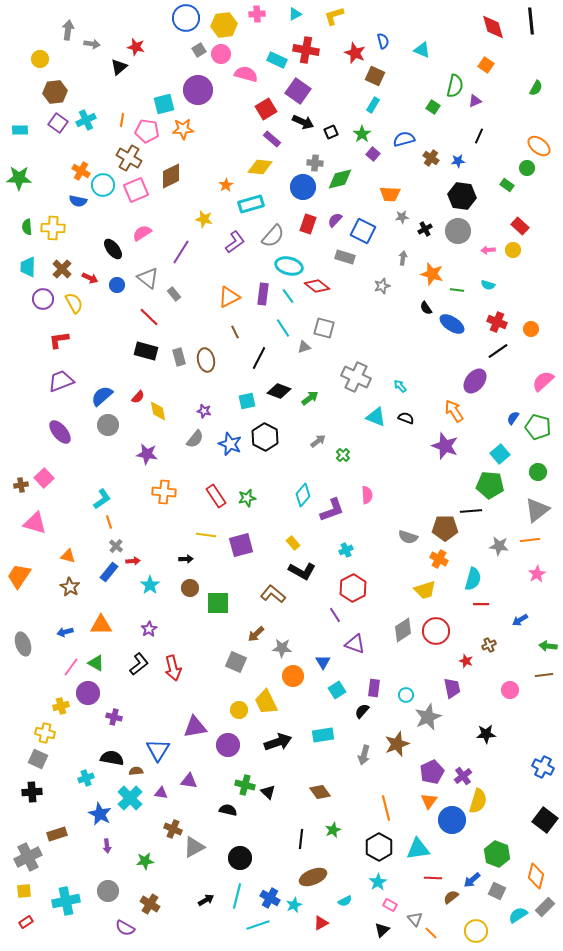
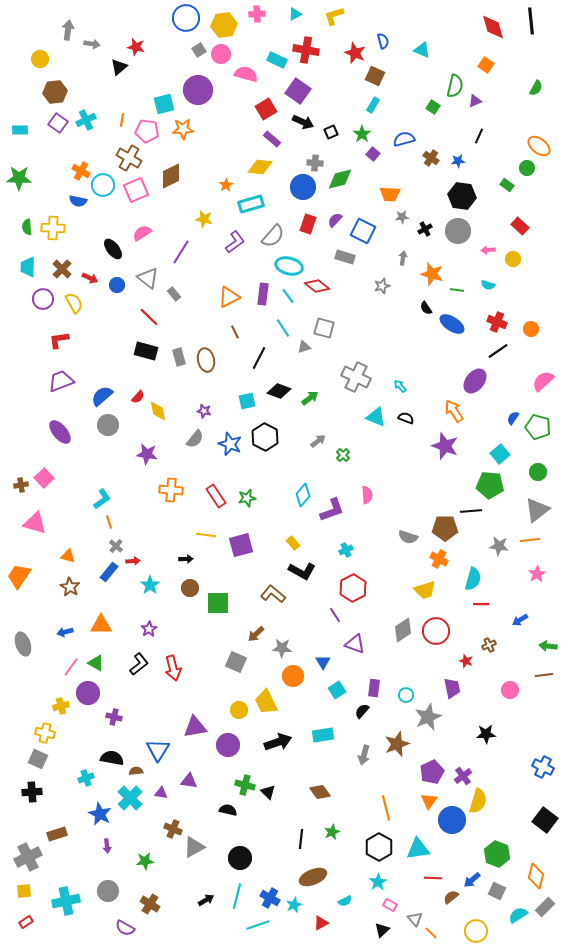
yellow circle at (513, 250): moved 9 px down
orange cross at (164, 492): moved 7 px right, 2 px up
green star at (333, 830): moved 1 px left, 2 px down
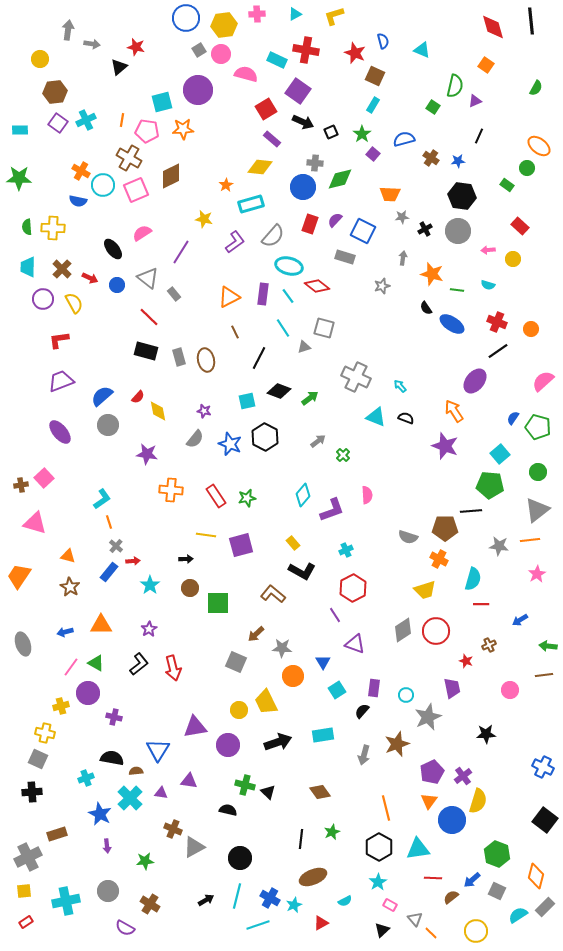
cyan square at (164, 104): moved 2 px left, 2 px up
red rectangle at (308, 224): moved 2 px right
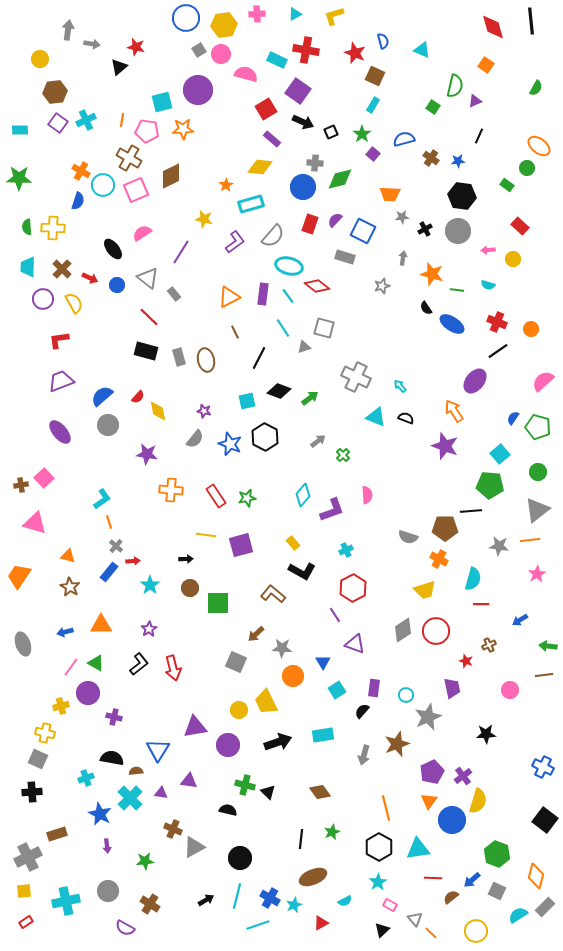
blue semicircle at (78, 201): rotated 84 degrees counterclockwise
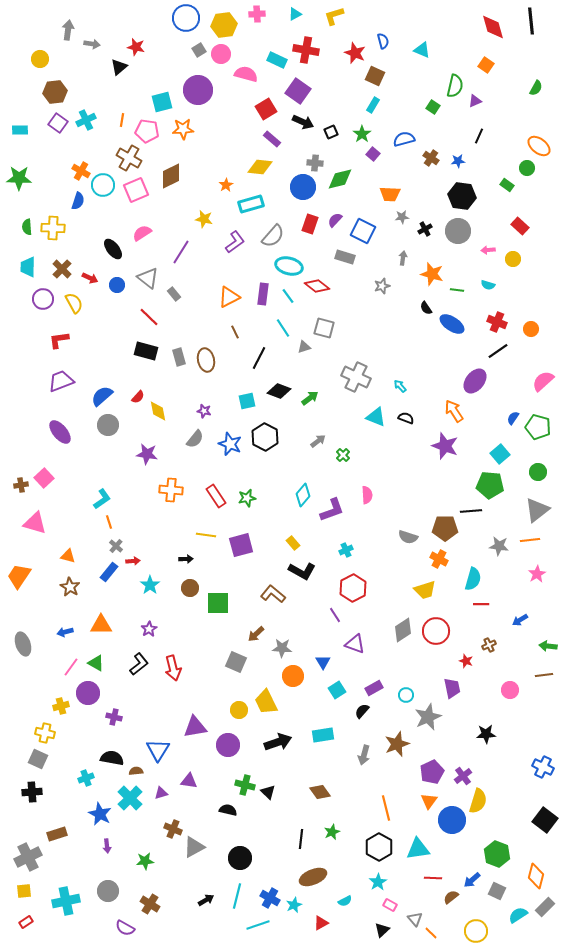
purple rectangle at (374, 688): rotated 54 degrees clockwise
purple triangle at (161, 793): rotated 24 degrees counterclockwise
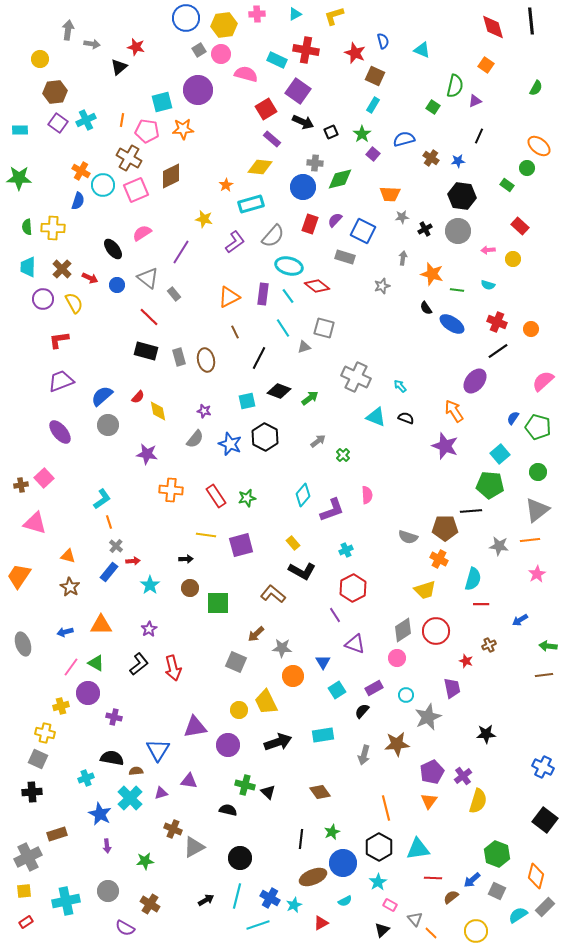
pink circle at (510, 690): moved 113 px left, 32 px up
brown star at (397, 744): rotated 15 degrees clockwise
blue circle at (452, 820): moved 109 px left, 43 px down
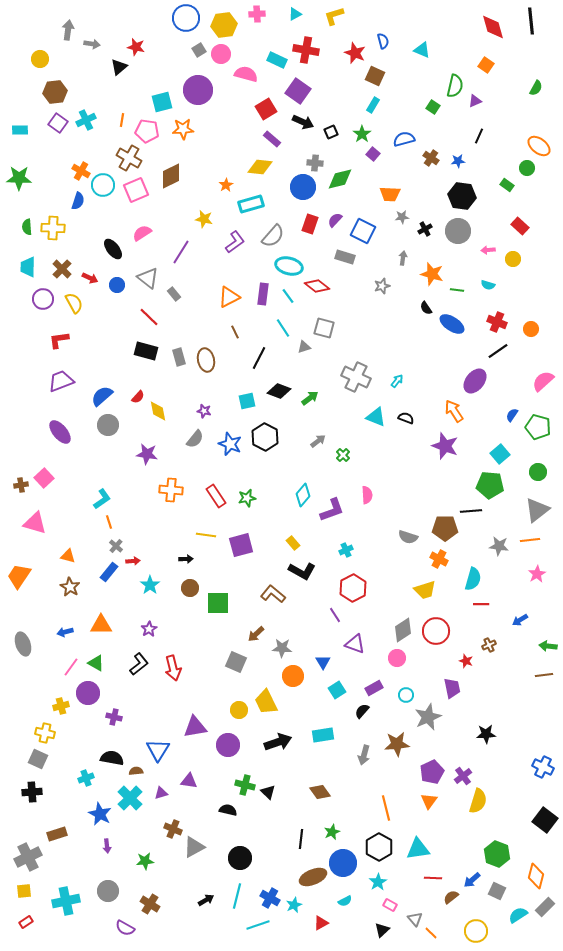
cyan arrow at (400, 386): moved 3 px left, 5 px up; rotated 80 degrees clockwise
blue semicircle at (513, 418): moved 1 px left, 3 px up
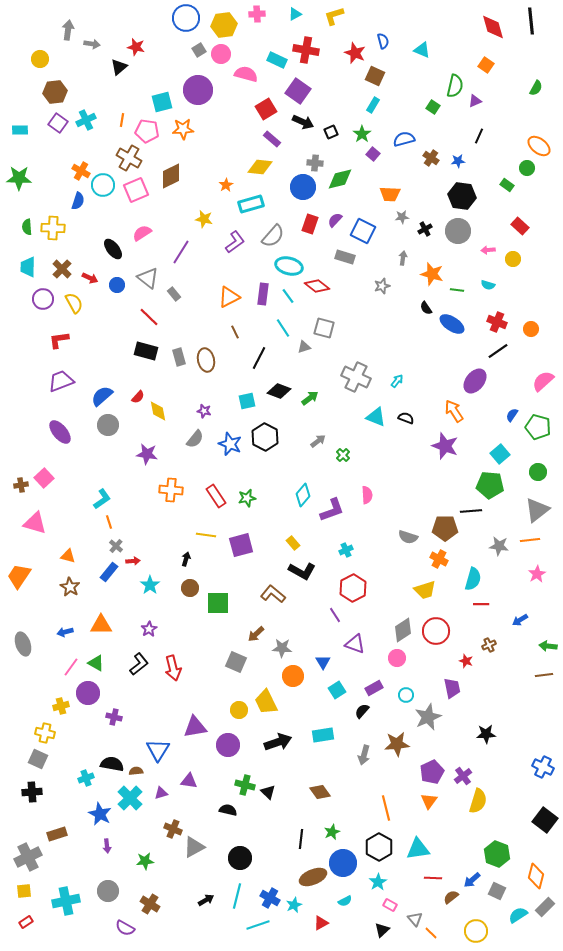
black arrow at (186, 559): rotated 72 degrees counterclockwise
black semicircle at (112, 758): moved 6 px down
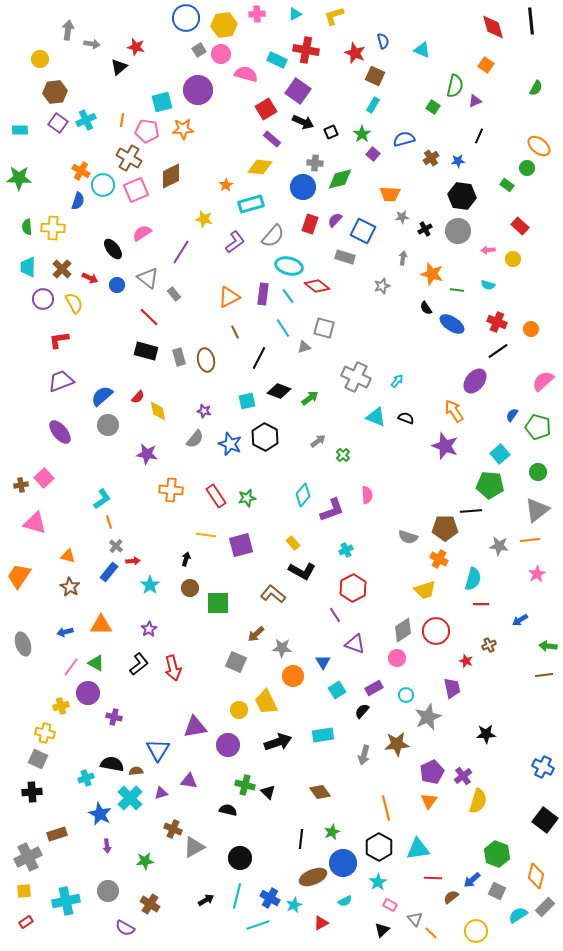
brown cross at (431, 158): rotated 21 degrees clockwise
